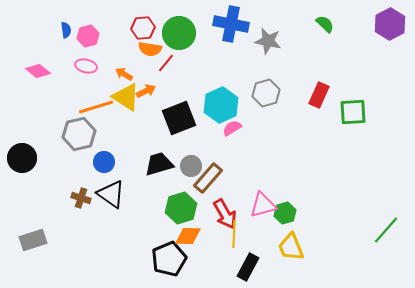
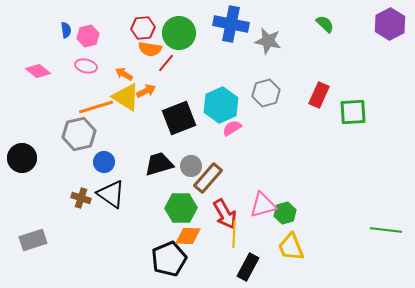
green hexagon at (181, 208): rotated 16 degrees clockwise
green line at (386, 230): rotated 56 degrees clockwise
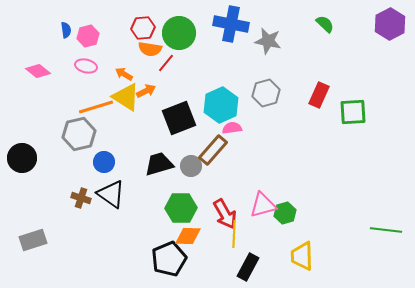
pink semicircle at (232, 128): rotated 24 degrees clockwise
brown rectangle at (208, 178): moved 5 px right, 28 px up
yellow trapezoid at (291, 247): moved 11 px right, 9 px down; rotated 20 degrees clockwise
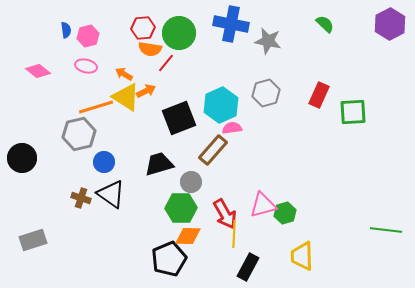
gray circle at (191, 166): moved 16 px down
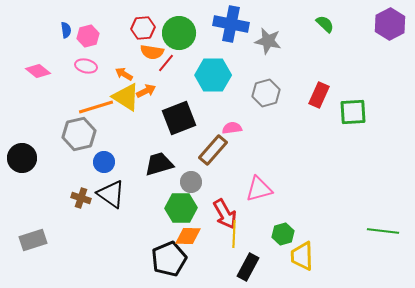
orange semicircle at (150, 49): moved 2 px right, 3 px down
cyan hexagon at (221, 105): moved 8 px left, 30 px up; rotated 24 degrees clockwise
pink triangle at (263, 205): moved 4 px left, 16 px up
green hexagon at (285, 213): moved 2 px left, 21 px down
green line at (386, 230): moved 3 px left, 1 px down
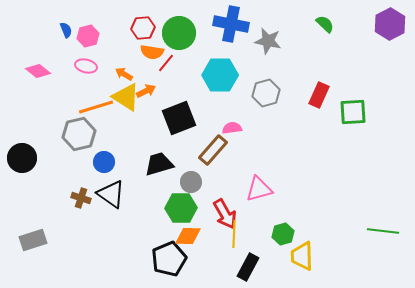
blue semicircle at (66, 30): rotated 14 degrees counterclockwise
cyan hexagon at (213, 75): moved 7 px right
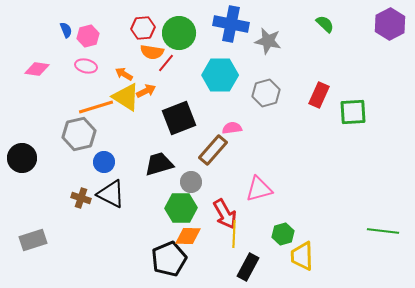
pink diamond at (38, 71): moved 1 px left, 2 px up; rotated 30 degrees counterclockwise
black triangle at (111, 194): rotated 8 degrees counterclockwise
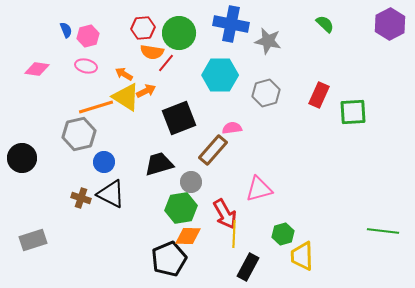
green hexagon at (181, 208): rotated 8 degrees counterclockwise
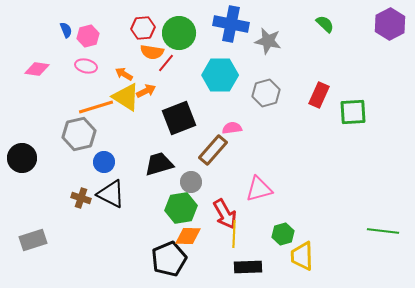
black rectangle at (248, 267): rotated 60 degrees clockwise
